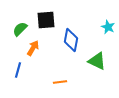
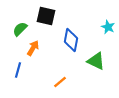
black square: moved 4 px up; rotated 18 degrees clockwise
green triangle: moved 1 px left
orange line: rotated 32 degrees counterclockwise
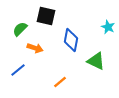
orange arrow: moved 2 px right; rotated 77 degrees clockwise
blue line: rotated 35 degrees clockwise
